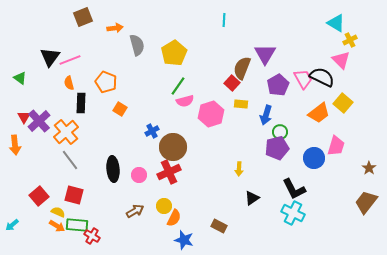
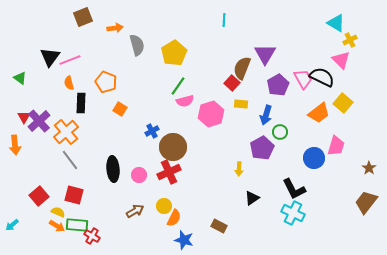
purple pentagon at (277, 148): moved 15 px left; rotated 15 degrees counterclockwise
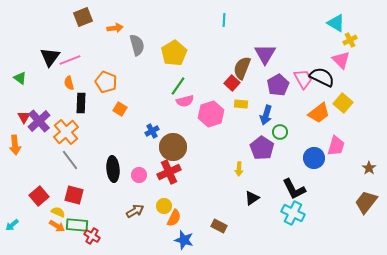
purple pentagon at (262, 148): rotated 10 degrees counterclockwise
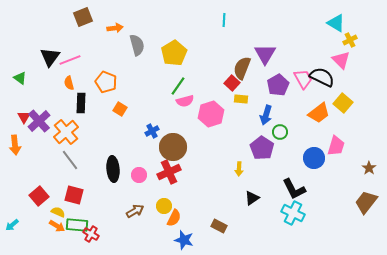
yellow rectangle at (241, 104): moved 5 px up
red cross at (92, 236): moved 1 px left, 2 px up
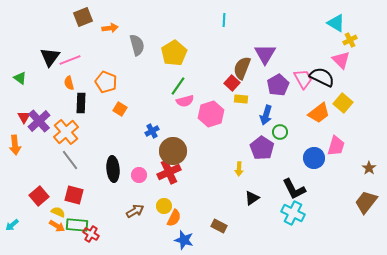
orange arrow at (115, 28): moved 5 px left
brown circle at (173, 147): moved 4 px down
